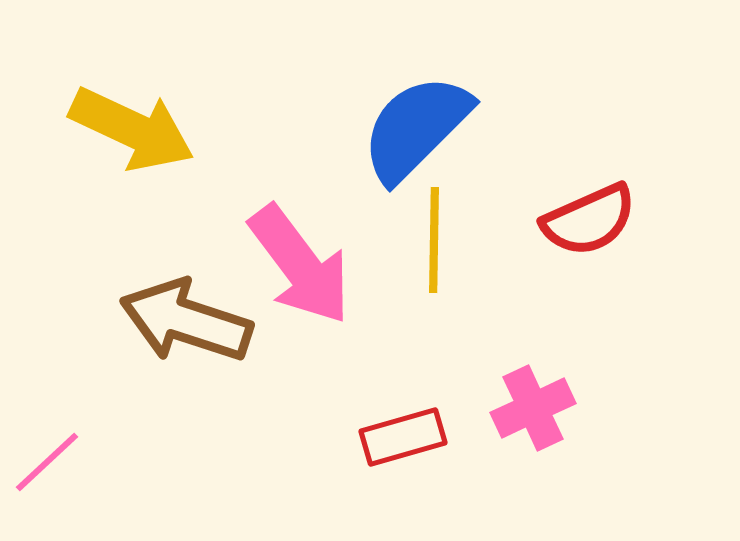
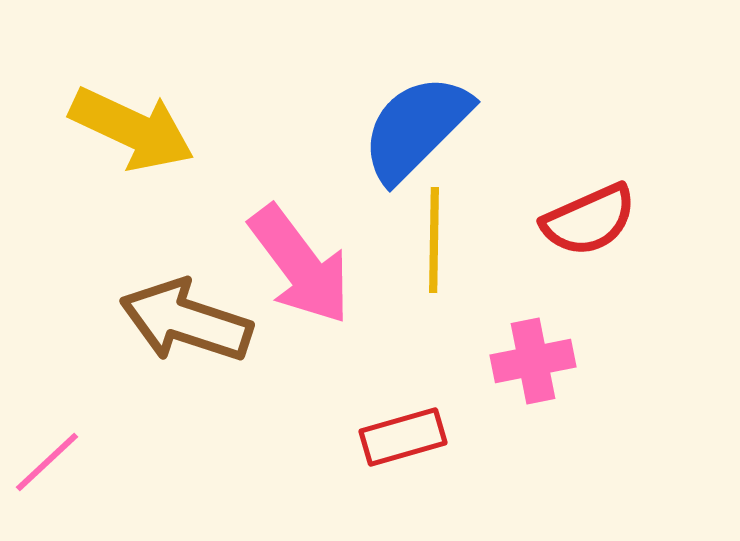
pink cross: moved 47 px up; rotated 14 degrees clockwise
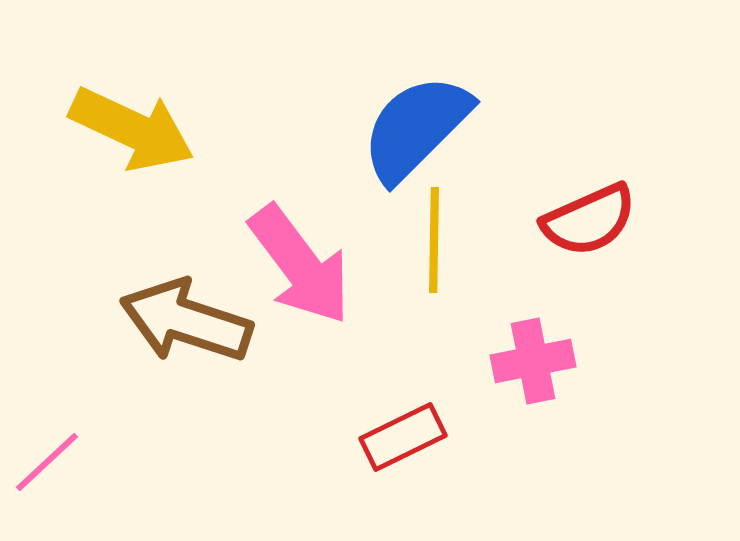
red rectangle: rotated 10 degrees counterclockwise
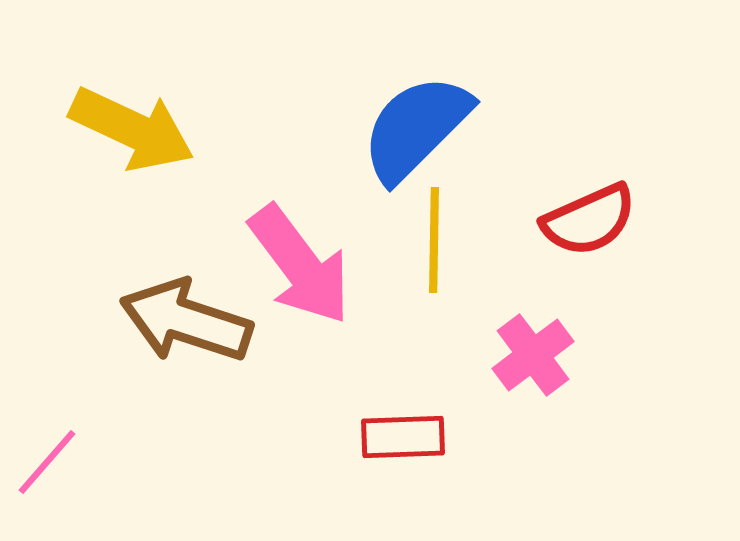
pink cross: moved 6 px up; rotated 26 degrees counterclockwise
red rectangle: rotated 24 degrees clockwise
pink line: rotated 6 degrees counterclockwise
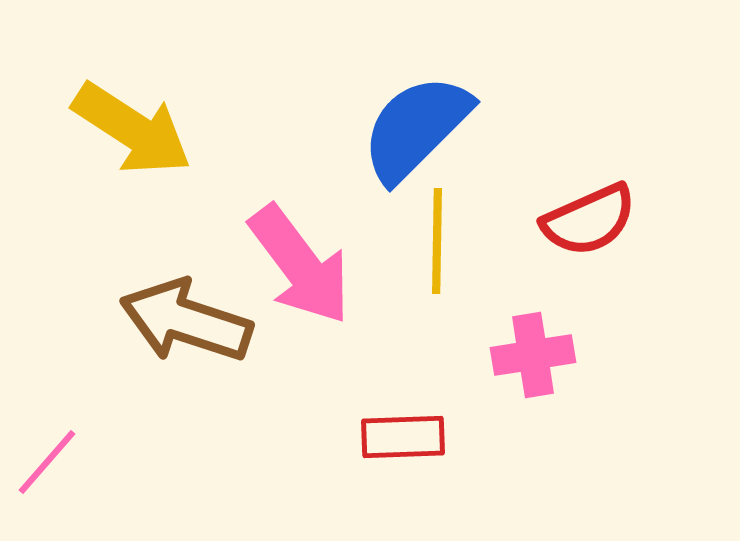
yellow arrow: rotated 8 degrees clockwise
yellow line: moved 3 px right, 1 px down
pink cross: rotated 28 degrees clockwise
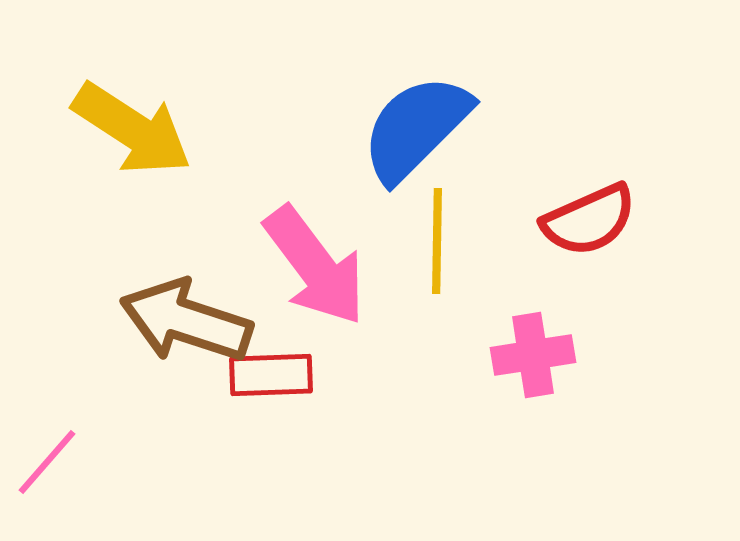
pink arrow: moved 15 px right, 1 px down
red rectangle: moved 132 px left, 62 px up
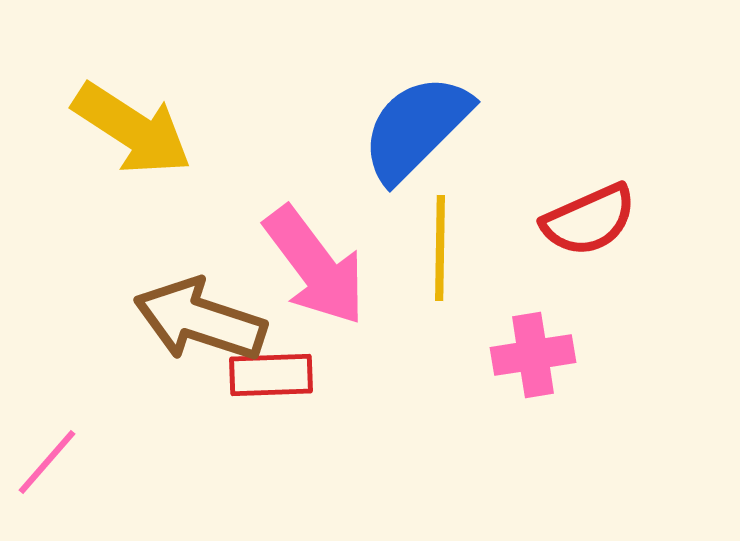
yellow line: moved 3 px right, 7 px down
brown arrow: moved 14 px right, 1 px up
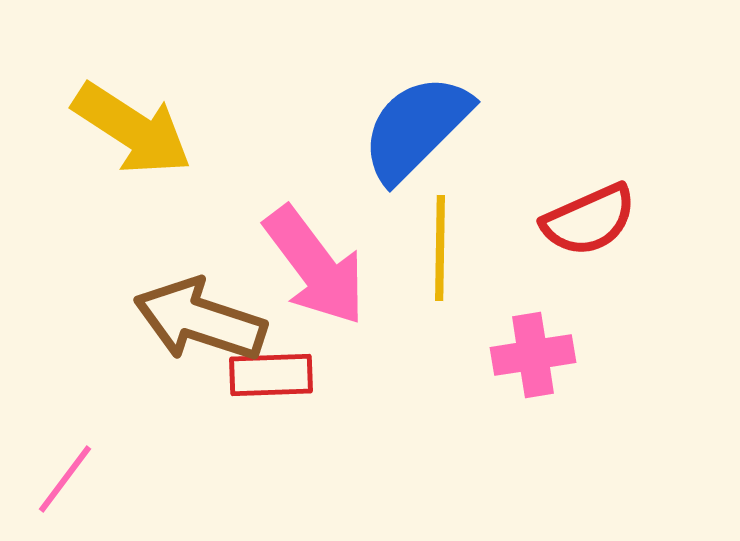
pink line: moved 18 px right, 17 px down; rotated 4 degrees counterclockwise
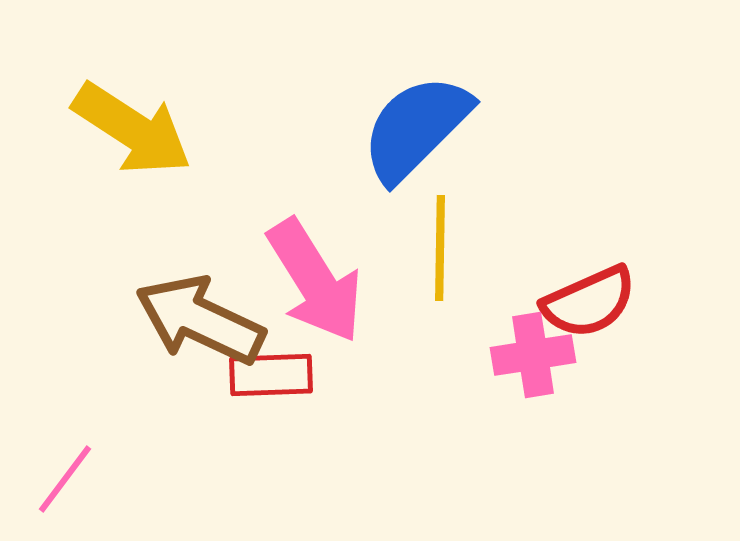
red semicircle: moved 82 px down
pink arrow: moved 15 px down; rotated 5 degrees clockwise
brown arrow: rotated 7 degrees clockwise
